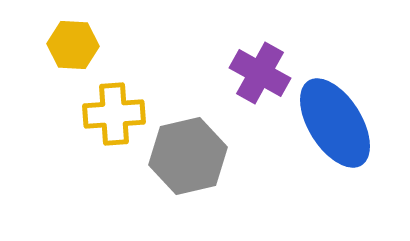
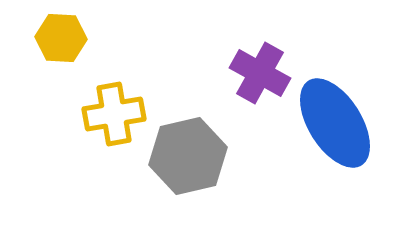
yellow hexagon: moved 12 px left, 7 px up
yellow cross: rotated 6 degrees counterclockwise
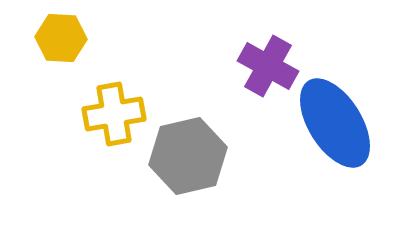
purple cross: moved 8 px right, 7 px up
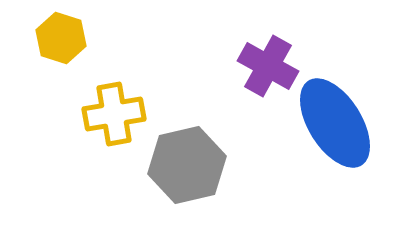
yellow hexagon: rotated 15 degrees clockwise
gray hexagon: moved 1 px left, 9 px down
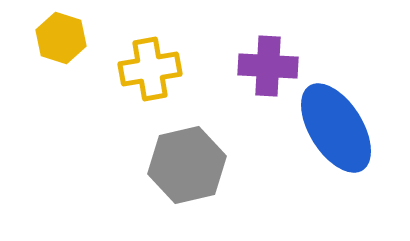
purple cross: rotated 26 degrees counterclockwise
yellow cross: moved 36 px right, 45 px up
blue ellipse: moved 1 px right, 5 px down
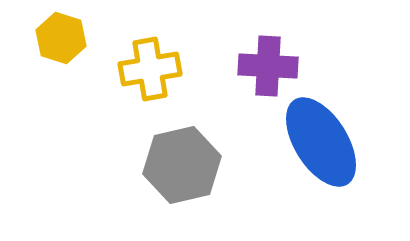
blue ellipse: moved 15 px left, 14 px down
gray hexagon: moved 5 px left
